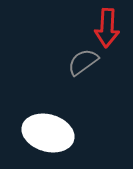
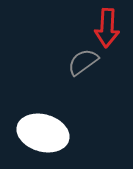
white ellipse: moved 5 px left
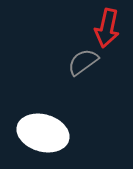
red arrow: rotated 9 degrees clockwise
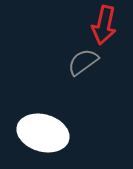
red arrow: moved 3 px left, 3 px up
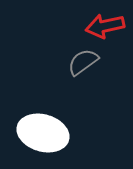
red arrow: moved 1 px right, 1 px down; rotated 66 degrees clockwise
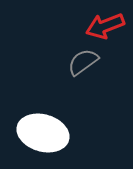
red arrow: rotated 9 degrees counterclockwise
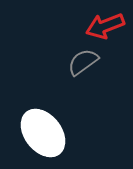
white ellipse: rotated 36 degrees clockwise
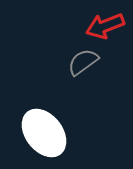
white ellipse: moved 1 px right
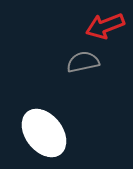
gray semicircle: rotated 24 degrees clockwise
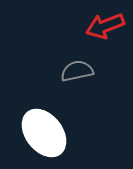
gray semicircle: moved 6 px left, 9 px down
